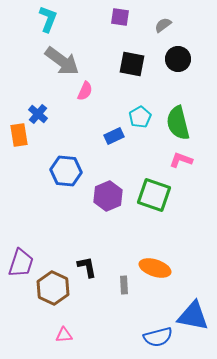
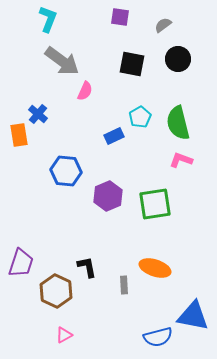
green square: moved 1 px right, 9 px down; rotated 28 degrees counterclockwise
brown hexagon: moved 3 px right, 3 px down
pink triangle: rotated 24 degrees counterclockwise
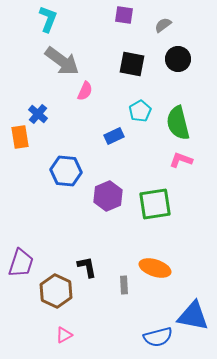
purple square: moved 4 px right, 2 px up
cyan pentagon: moved 6 px up
orange rectangle: moved 1 px right, 2 px down
